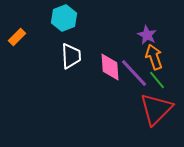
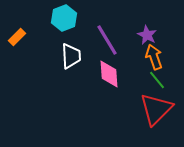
pink diamond: moved 1 px left, 7 px down
purple line: moved 27 px left, 33 px up; rotated 12 degrees clockwise
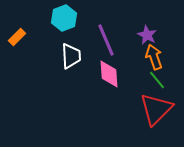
purple line: moved 1 px left; rotated 8 degrees clockwise
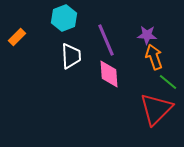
purple star: rotated 24 degrees counterclockwise
green line: moved 11 px right, 2 px down; rotated 12 degrees counterclockwise
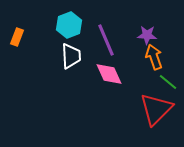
cyan hexagon: moved 5 px right, 7 px down
orange rectangle: rotated 24 degrees counterclockwise
pink diamond: rotated 20 degrees counterclockwise
